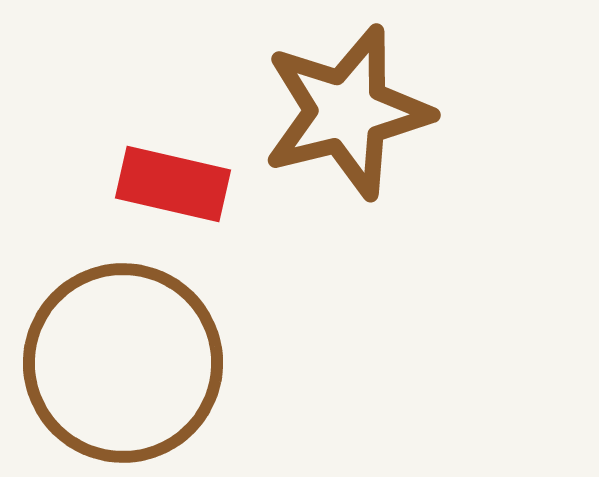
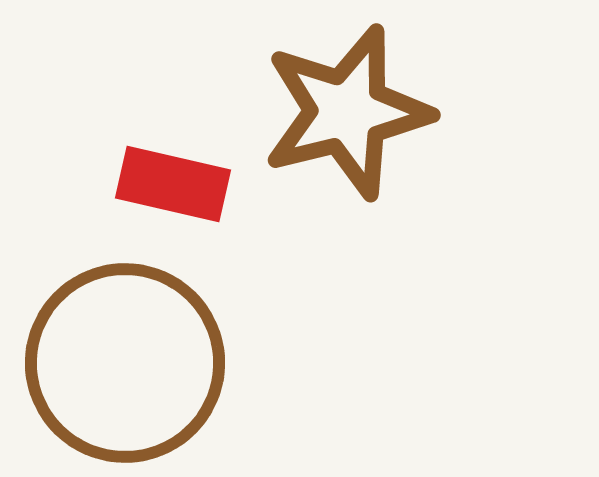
brown circle: moved 2 px right
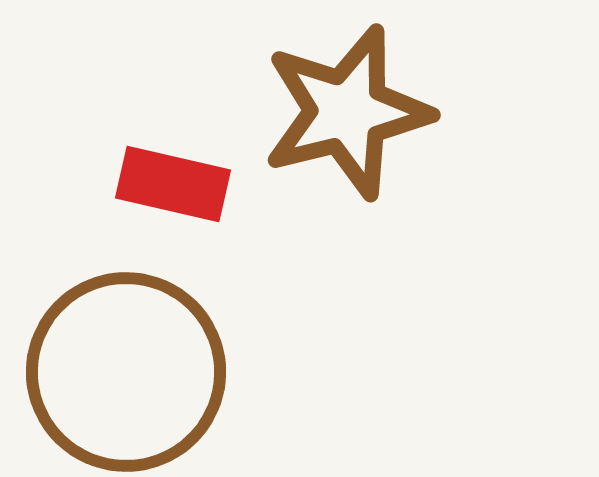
brown circle: moved 1 px right, 9 px down
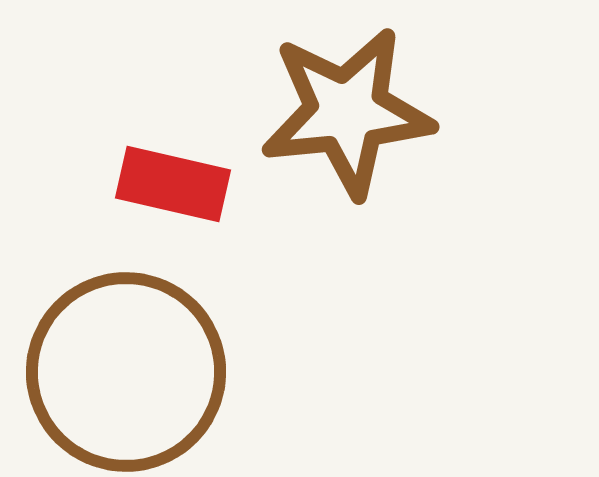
brown star: rotated 8 degrees clockwise
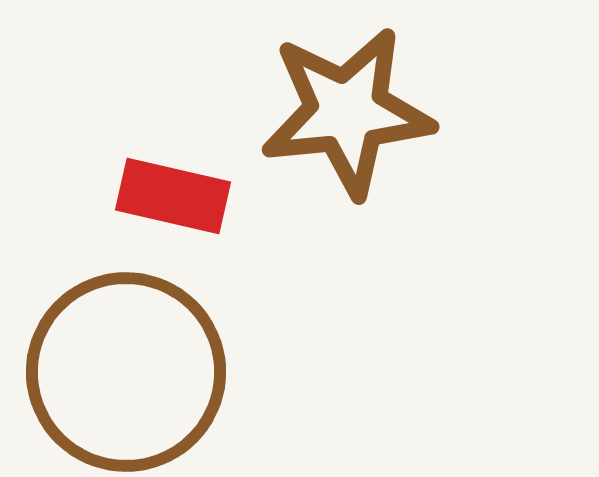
red rectangle: moved 12 px down
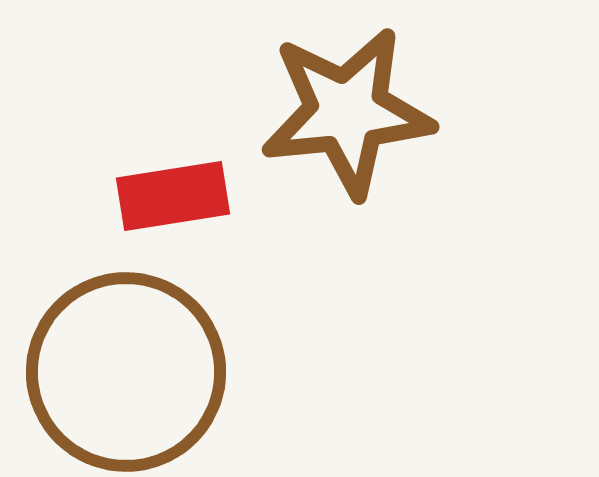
red rectangle: rotated 22 degrees counterclockwise
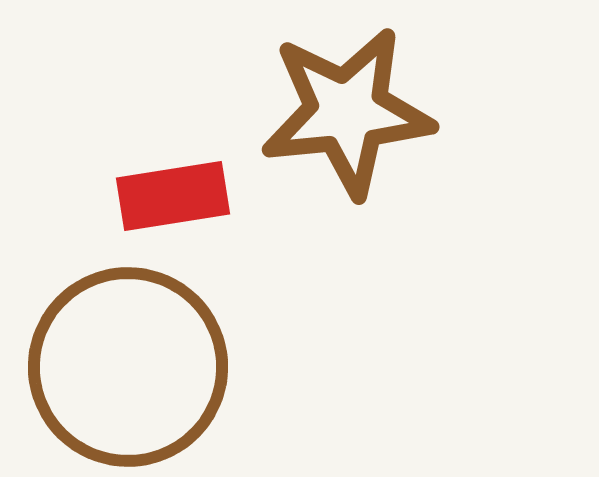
brown circle: moved 2 px right, 5 px up
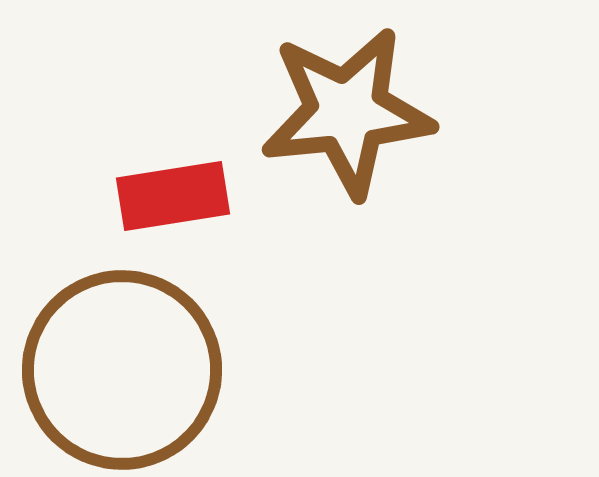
brown circle: moved 6 px left, 3 px down
